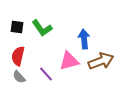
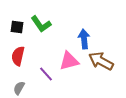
green L-shape: moved 1 px left, 4 px up
brown arrow: rotated 130 degrees counterclockwise
gray semicircle: moved 11 px down; rotated 72 degrees clockwise
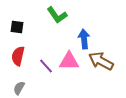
green L-shape: moved 16 px right, 9 px up
pink triangle: rotated 15 degrees clockwise
purple line: moved 8 px up
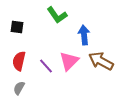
blue arrow: moved 4 px up
red semicircle: moved 1 px right, 5 px down
pink triangle: rotated 45 degrees counterclockwise
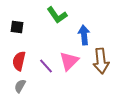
brown arrow: rotated 125 degrees counterclockwise
gray semicircle: moved 1 px right, 2 px up
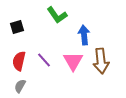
black square: rotated 24 degrees counterclockwise
pink triangle: moved 4 px right; rotated 15 degrees counterclockwise
purple line: moved 2 px left, 6 px up
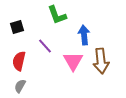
green L-shape: rotated 15 degrees clockwise
purple line: moved 1 px right, 14 px up
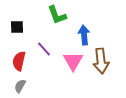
black square: rotated 16 degrees clockwise
purple line: moved 1 px left, 3 px down
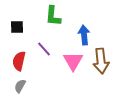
green L-shape: moved 4 px left, 1 px down; rotated 25 degrees clockwise
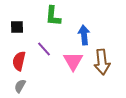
brown arrow: moved 1 px right, 1 px down
